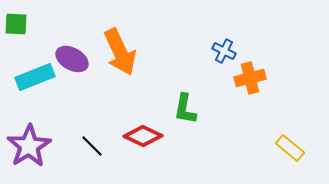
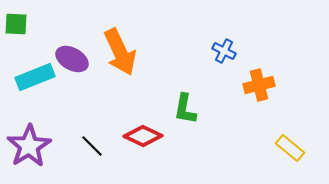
orange cross: moved 9 px right, 7 px down
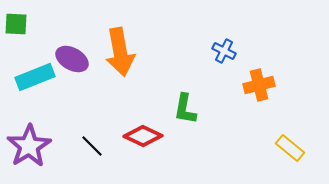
orange arrow: rotated 15 degrees clockwise
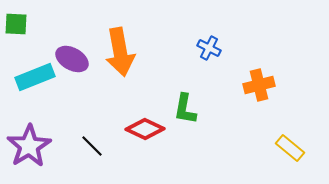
blue cross: moved 15 px left, 3 px up
red diamond: moved 2 px right, 7 px up
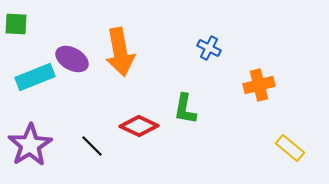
red diamond: moved 6 px left, 3 px up
purple star: moved 1 px right, 1 px up
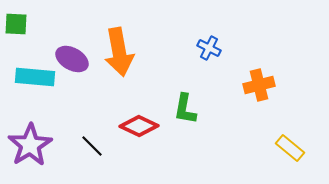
orange arrow: moved 1 px left
cyan rectangle: rotated 27 degrees clockwise
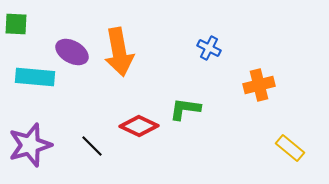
purple ellipse: moved 7 px up
green L-shape: rotated 88 degrees clockwise
purple star: rotated 15 degrees clockwise
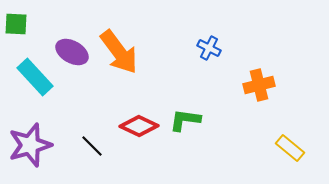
orange arrow: rotated 27 degrees counterclockwise
cyan rectangle: rotated 42 degrees clockwise
green L-shape: moved 11 px down
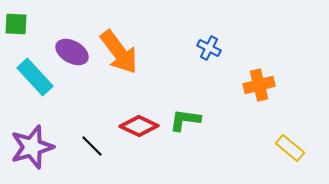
purple star: moved 2 px right, 2 px down
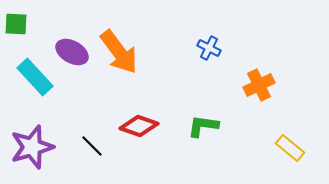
orange cross: rotated 12 degrees counterclockwise
green L-shape: moved 18 px right, 6 px down
red diamond: rotated 6 degrees counterclockwise
